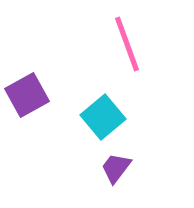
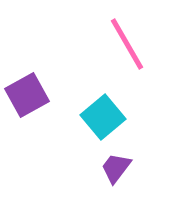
pink line: rotated 10 degrees counterclockwise
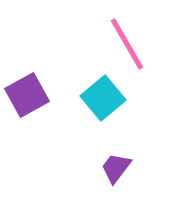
cyan square: moved 19 px up
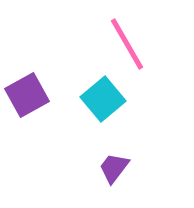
cyan square: moved 1 px down
purple trapezoid: moved 2 px left
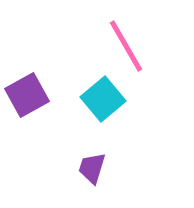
pink line: moved 1 px left, 2 px down
purple trapezoid: moved 22 px left; rotated 20 degrees counterclockwise
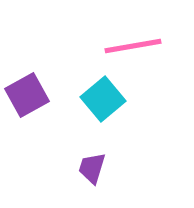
pink line: moved 7 px right; rotated 70 degrees counterclockwise
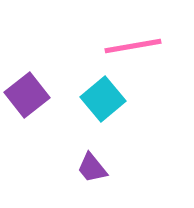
purple square: rotated 9 degrees counterclockwise
purple trapezoid: rotated 56 degrees counterclockwise
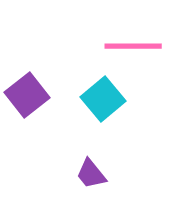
pink line: rotated 10 degrees clockwise
purple trapezoid: moved 1 px left, 6 px down
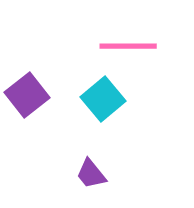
pink line: moved 5 px left
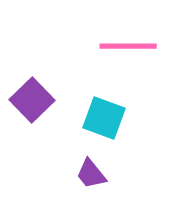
purple square: moved 5 px right, 5 px down; rotated 6 degrees counterclockwise
cyan square: moved 1 px right, 19 px down; rotated 30 degrees counterclockwise
